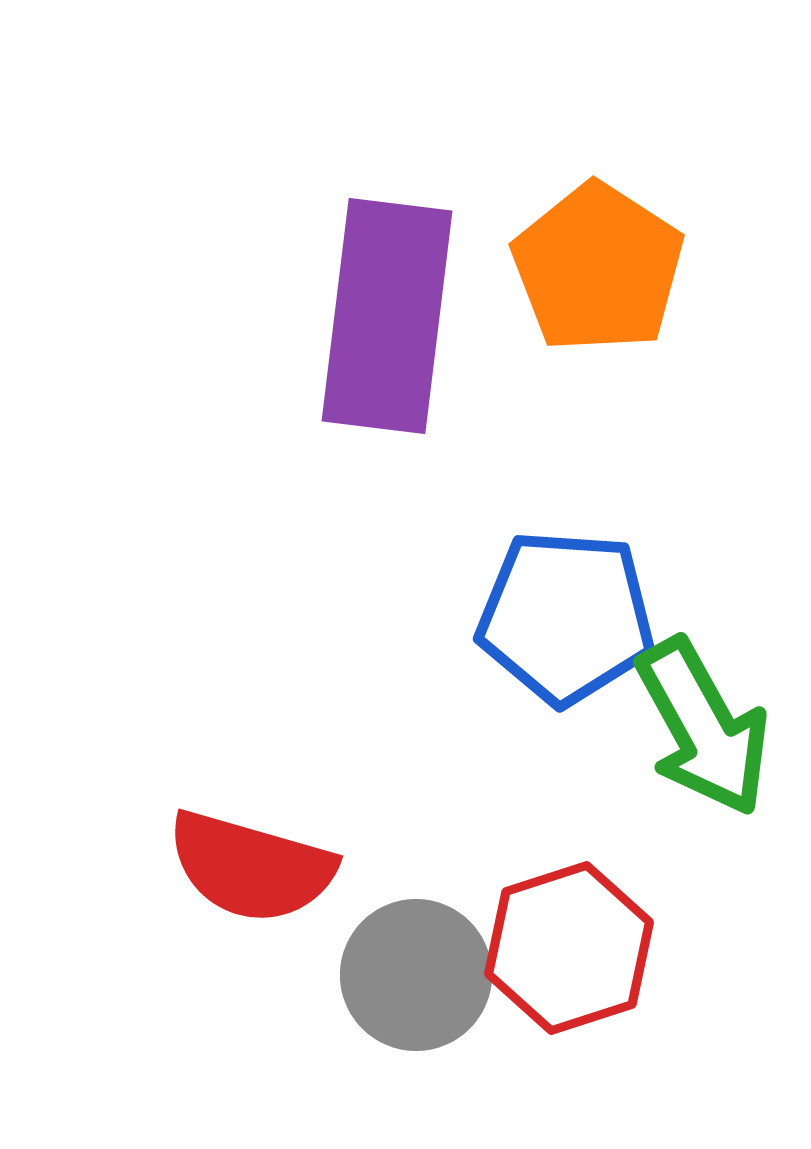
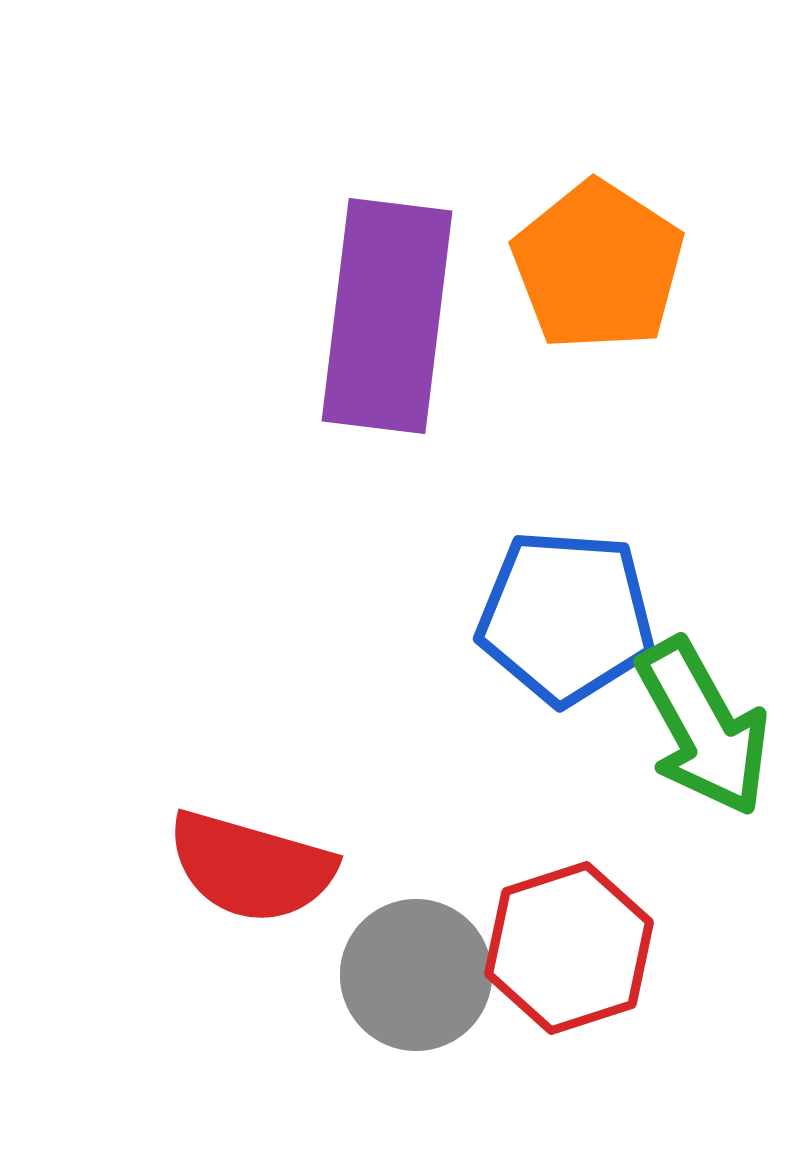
orange pentagon: moved 2 px up
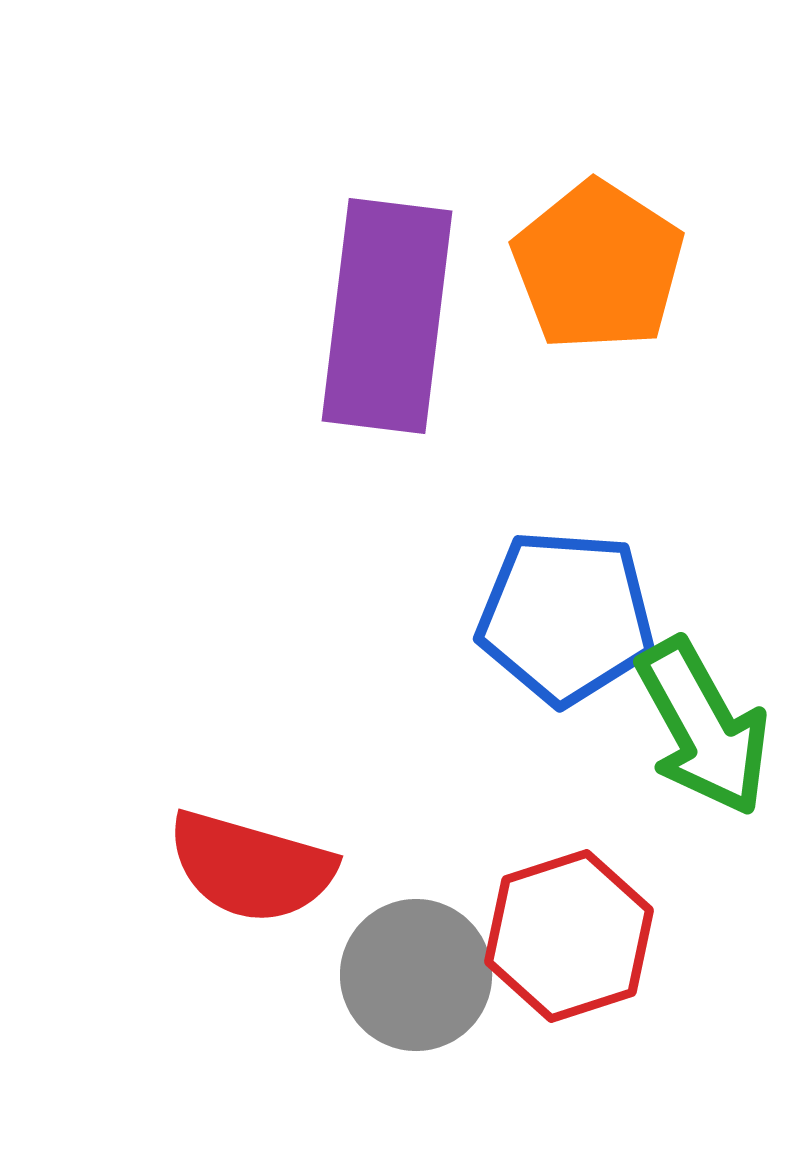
red hexagon: moved 12 px up
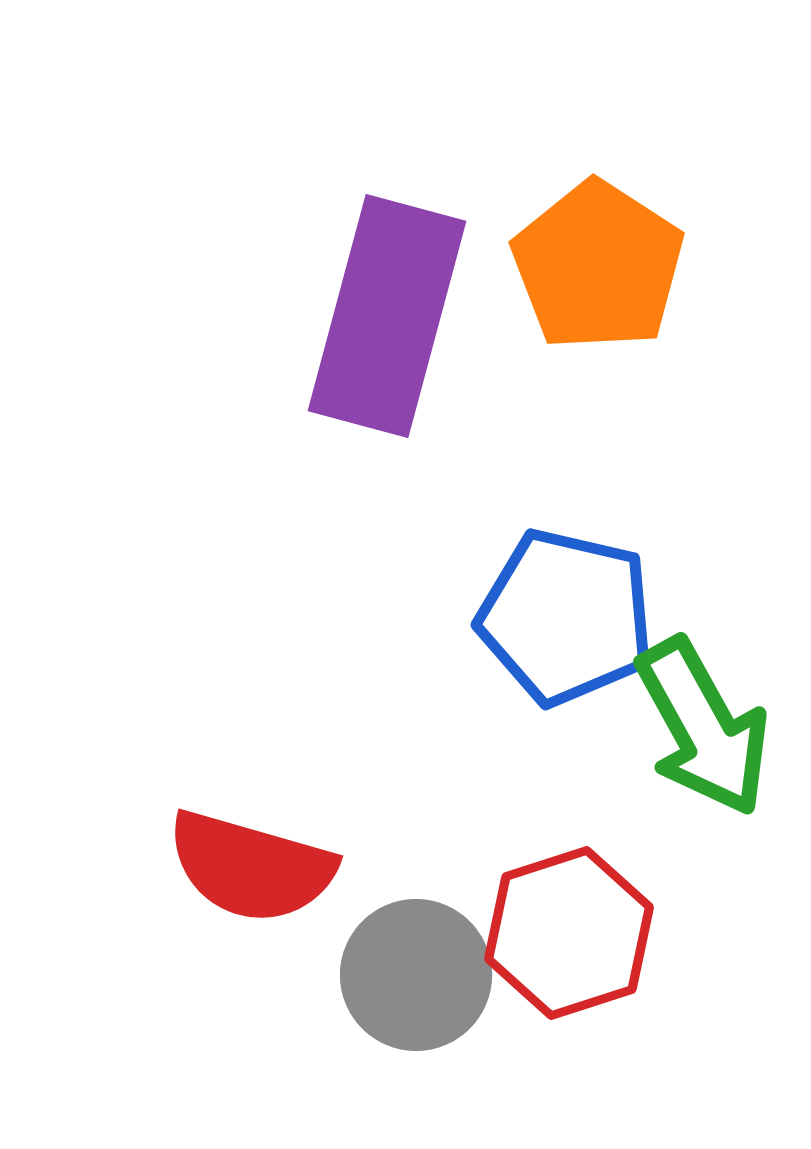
purple rectangle: rotated 8 degrees clockwise
blue pentagon: rotated 9 degrees clockwise
red hexagon: moved 3 px up
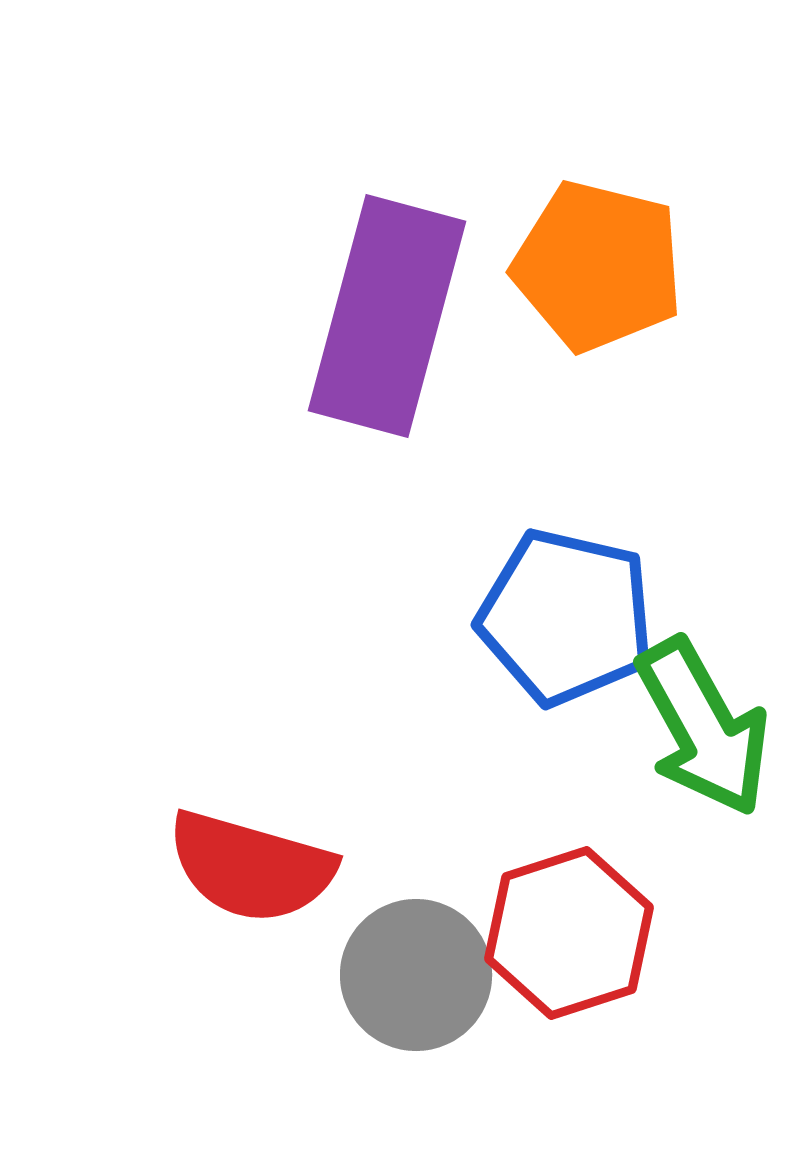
orange pentagon: rotated 19 degrees counterclockwise
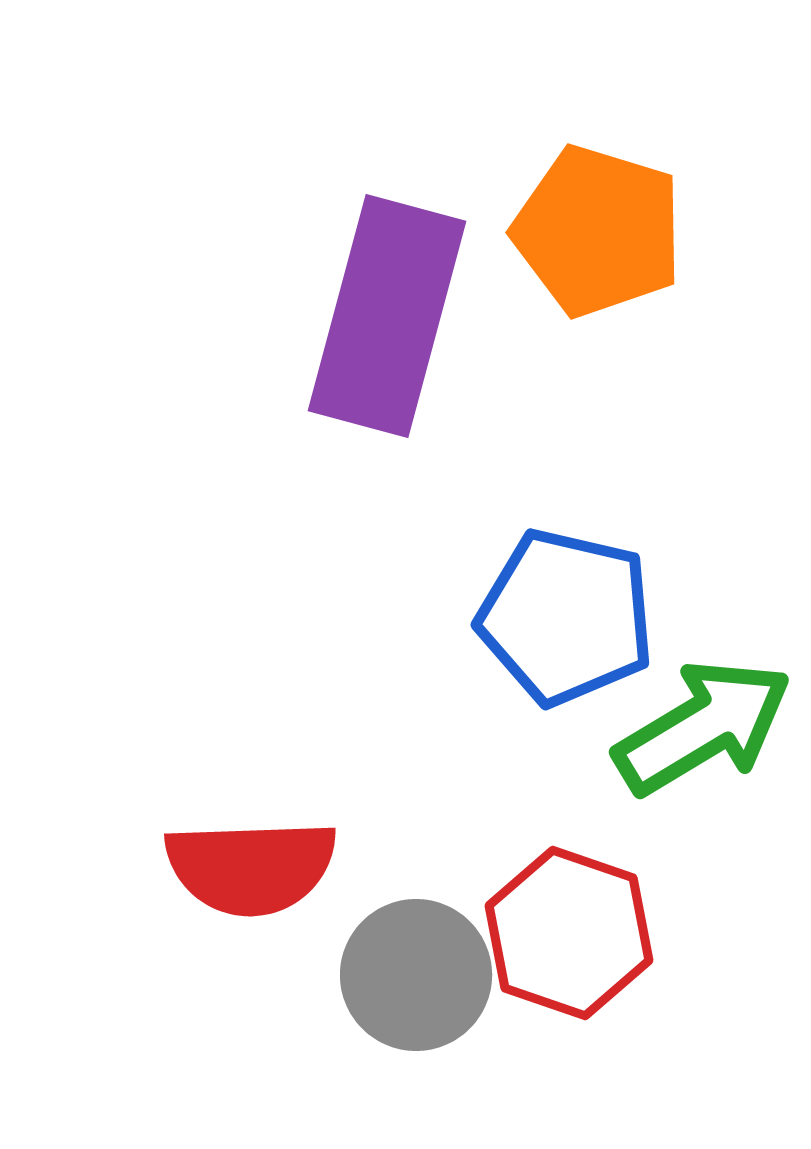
orange pentagon: moved 35 px up; rotated 3 degrees clockwise
green arrow: rotated 92 degrees counterclockwise
red semicircle: rotated 18 degrees counterclockwise
red hexagon: rotated 23 degrees counterclockwise
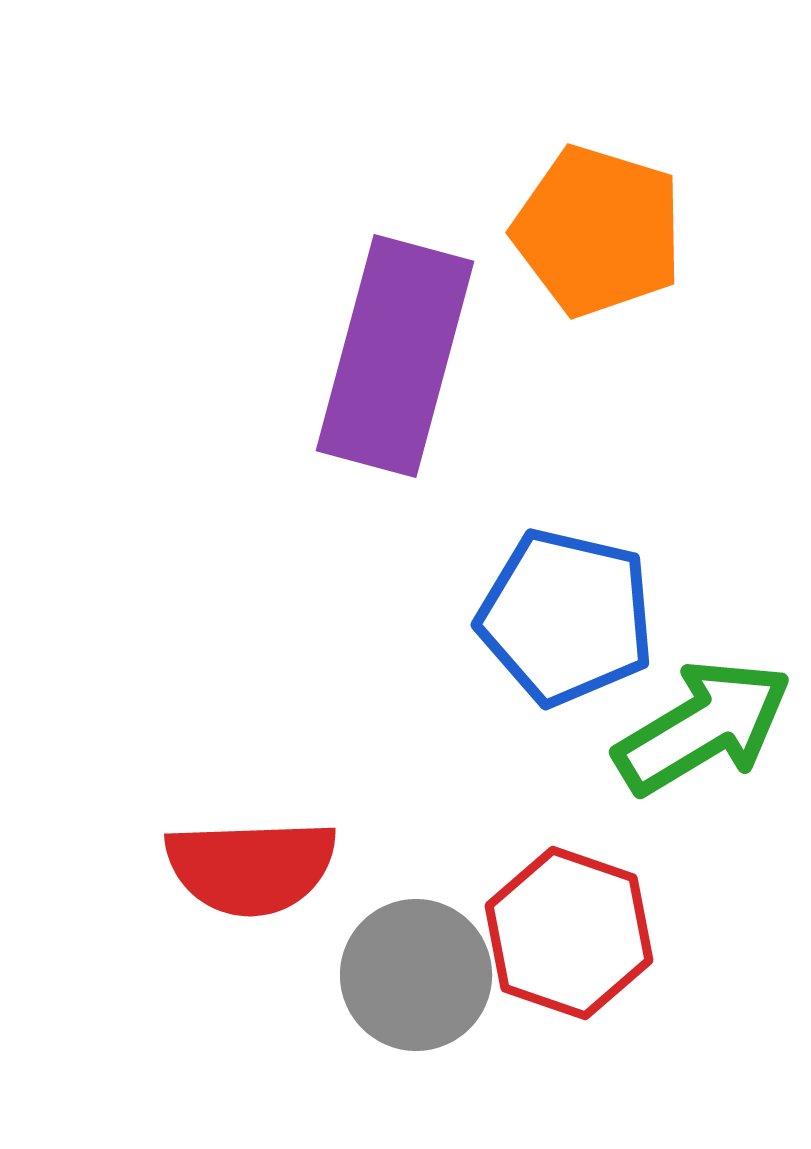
purple rectangle: moved 8 px right, 40 px down
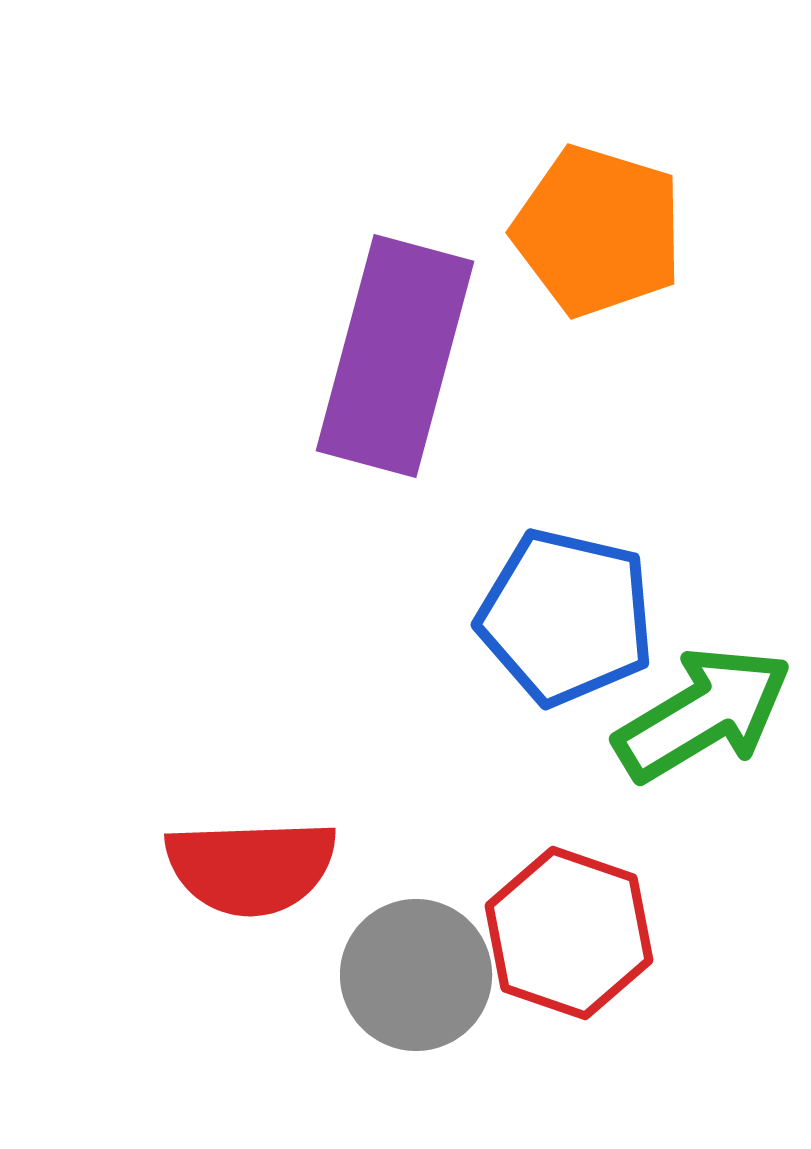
green arrow: moved 13 px up
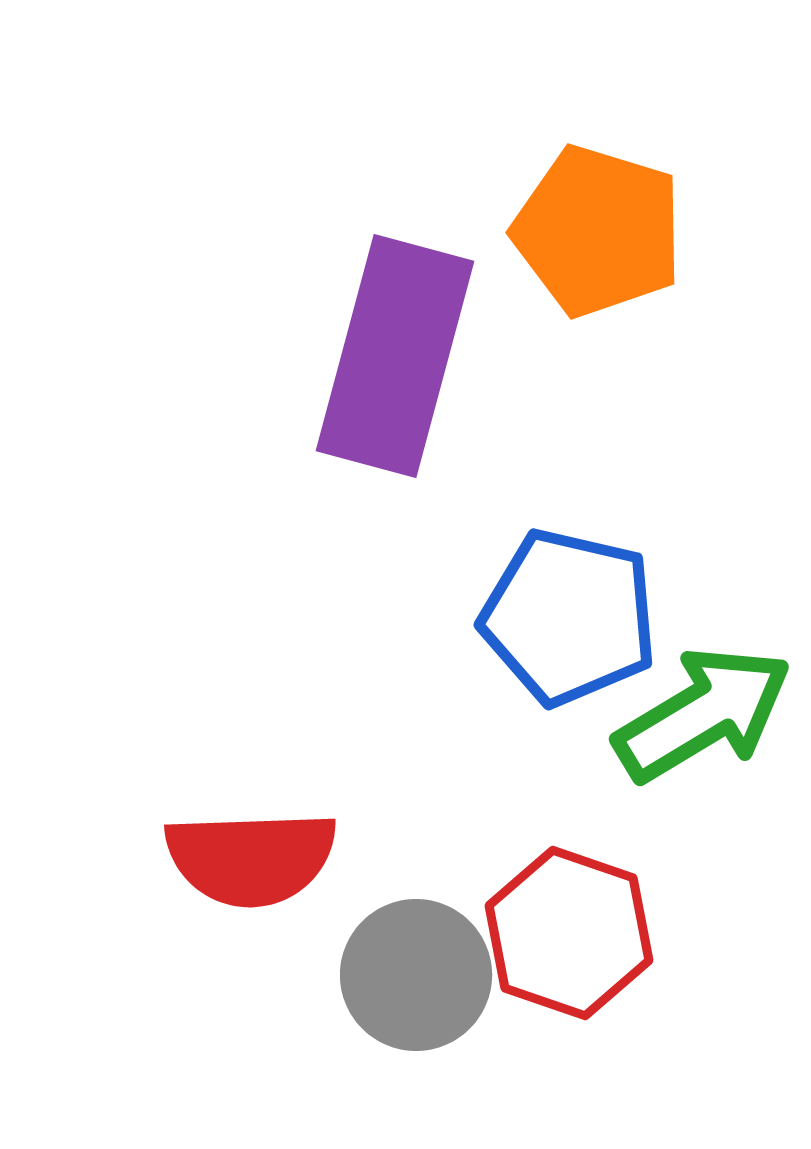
blue pentagon: moved 3 px right
red semicircle: moved 9 px up
